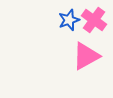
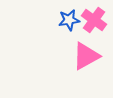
blue star: rotated 10 degrees clockwise
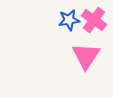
pink triangle: rotated 28 degrees counterclockwise
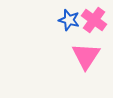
blue star: rotated 25 degrees clockwise
